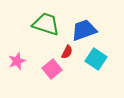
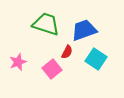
pink star: moved 1 px right, 1 px down
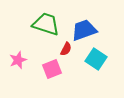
red semicircle: moved 1 px left, 3 px up
pink star: moved 2 px up
pink square: rotated 18 degrees clockwise
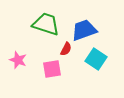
pink star: rotated 30 degrees counterclockwise
pink square: rotated 12 degrees clockwise
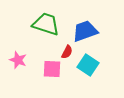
blue trapezoid: moved 1 px right, 1 px down
red semicircle: moved 1 px right, 3 px down
cyan square: moved 8 px left, 6 px down
pink square: rotated 12 degrees clockwise
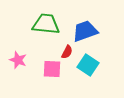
green trapezoid: rotated 12 degrees counterclockwise
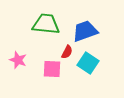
cyan square: moved 2 px up
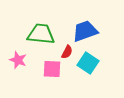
green trapezoid: moved 5 px left, 10 px down
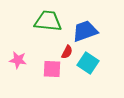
green trapezoid: moved 7 px right, 13 px up
pink star: rotated 12 degrees counterclockwise
